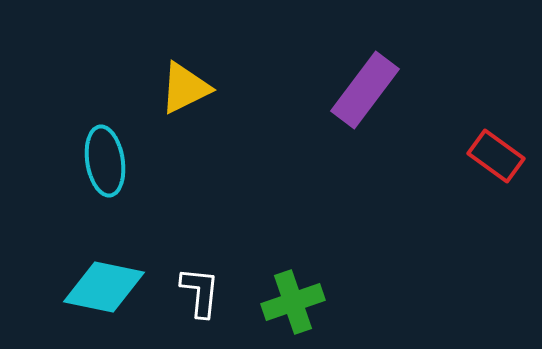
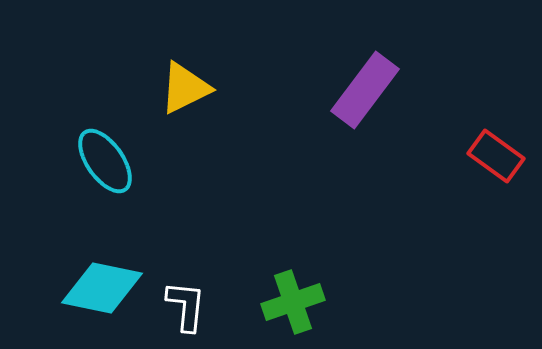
cyan ellipse: rotated 26 degrees counterclockwise
cyan diamond: moved 2 px left, 1 px down
white L-shape: moved 14 px left, 14 px down
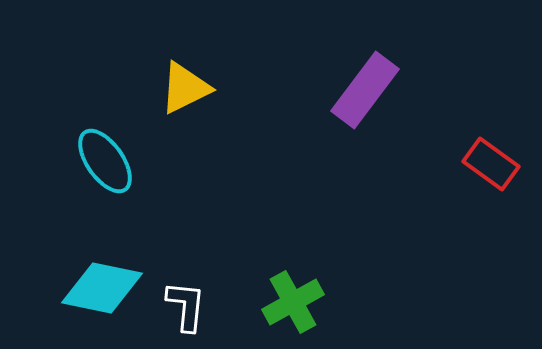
red rectangle: moved 5 px left, 8 px down
green cross: rotated 10 degrees counterclockwise
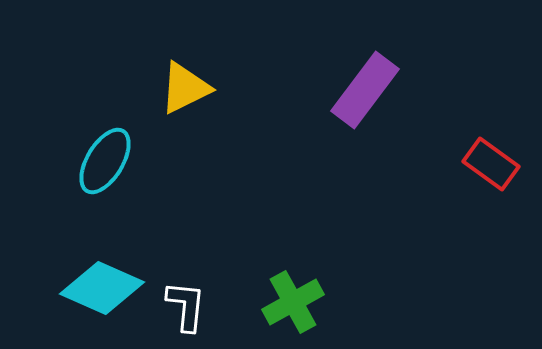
cyan ellipse: rotated 66 degrees clockwise
cyan diamond: rotated 12 degrees clockwise
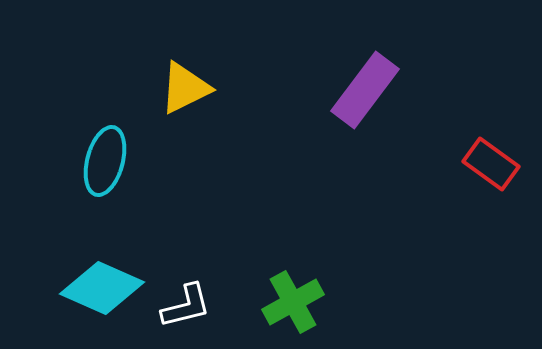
cyan ellipse: rotated 16 degrees counterclockwise
white L-shape: rotated 70 degrees clockwise
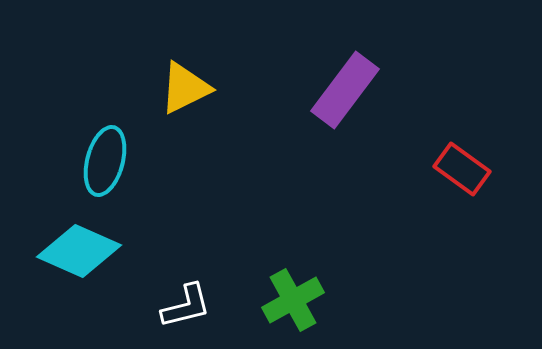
purple rectangle: moved 20 px left
red rectangle: moved 29 px left, 5 px down
cyan diamond: moved 23 px left, 37 px up
green cross: moved 2 px up
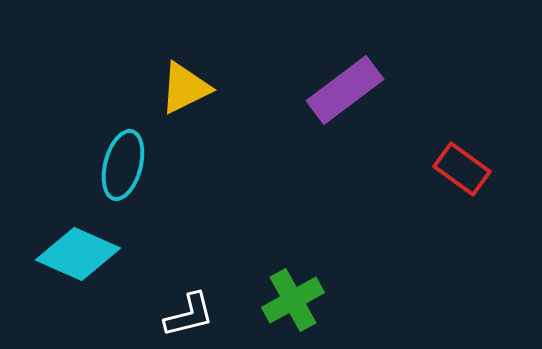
purple rectangle: rotated 16 degrees clockwise
cyan ellipse: moved 18 px right, 4 px down
cyan diamond: moved 1 px left, 3 px down
white L-shape: moved 3 px right, 9 px down
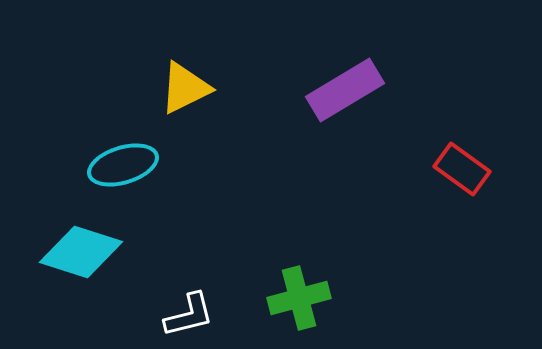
purple rectangle: rotated 6 degrees clockwise
cyan ellipse: rotated 58 degrees clockwise
cyan diamond: moved 3 px right, 2 px up; rotated 6 degrees counterclockwise
green cross: moved 6 px right, 2 px up; rotated 14 degrees clockwise
